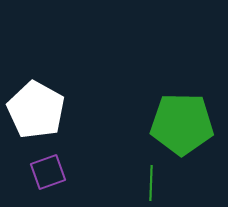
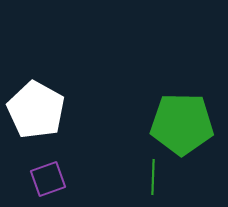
purple square: moved 7 px down
green line: moved 2 px right, 6 px up
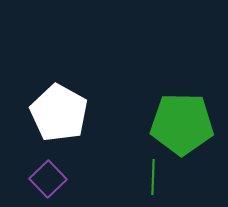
white pentagon: moved 23 px right, 3 px down
purple square: rotated 24 degrees counterclockwise
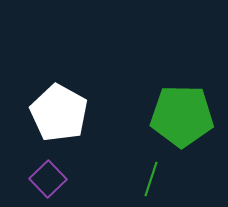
green pentagon: moved 8 px up
green line: moved 2 px left, 2 px down; rotated 16 degrees clockwise
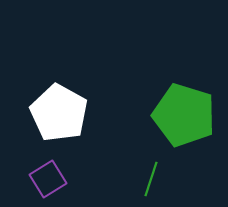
green pentagon: moved 2 px right, 1 px up; rotated 16 degrees clockwise
purple square: rotated 12 degrees clockwise
